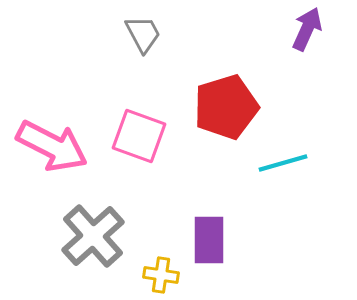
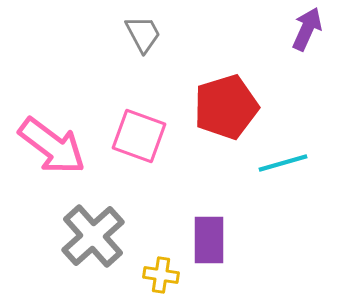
pink arrow: rotated 10 degrees clockwise
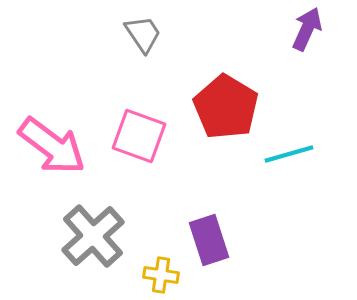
gray trapezoid: rotated 6 degrees counterclockwise
red pentagon: rotated 24 degrees counterclockwise
cyan line: moved 6 px right, 9 px up
purple rectangle: rotated 18 degrees counterclockwise
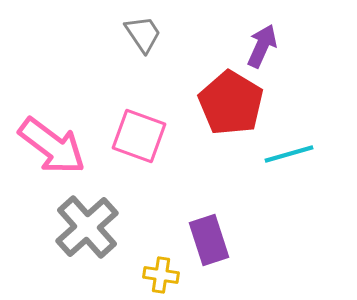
purple arrow: moved 45 px left, 17 px down
red pentagon: moved 5 px right, 4 px up
gray cross: moved 6 px left, 9 px up
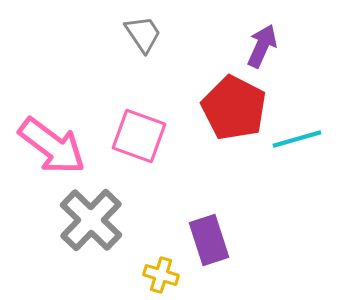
red pentagon: moved 3 px right, 5 px down; rotated 4 degrees counterclockwise
cyan line: moved 8 px right, 15 px up
gray cross: moved 4 px right, 7 px up; rotated 4 degrees counterclockwise
yellow cross: rotated 8 degrees clockwise
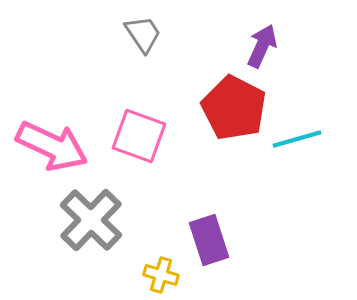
pink arrow: rotated 12 degrees counterclockwise
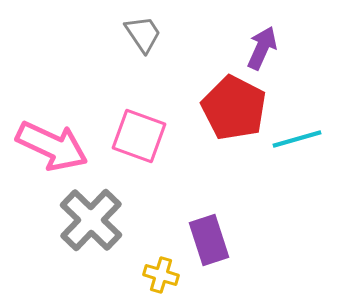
purple arrow: moved 2 px down
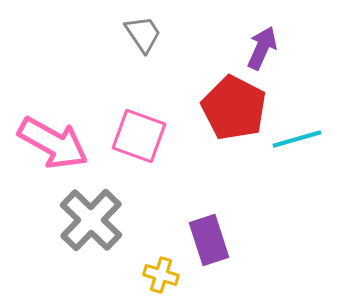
pink arrow: moved 1 px right, 3 px up; rotated 4 degrees clockwise
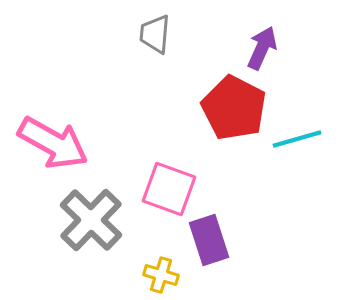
gray trapezoid: moved 12 px right; rotated 141 degrees counterclockwise
pink square: moved 30 px right, 53 px down
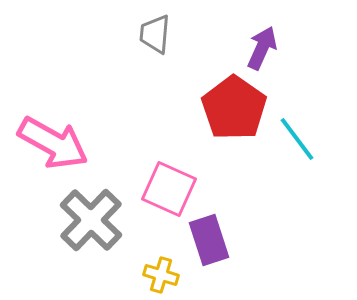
red pentagon: rotated 8 degrees clockwise
cyan line: rotated 69 degrees clockwise
pink square: rotated 4 degrees clockwise
